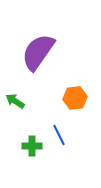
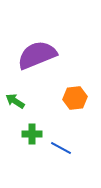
purple semicircle: moved 1 px left, 3 px down; rotated 33 degrees clockwise
blue line: moved 2 px right, 13 px down; rotated 35 degrees counterclockwise
green cross: moved 12 px up
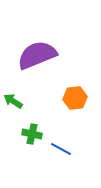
green arrow: moved 2 px left
green cross: rotated 12 degrees clockwise
blue line: moved 1 px down
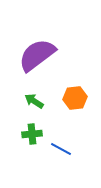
purple semicircle: rotated 15 degrees counterclockwise
green arrow: moved 21 px right
green cross: rotated 18 degrees counterclockwise
